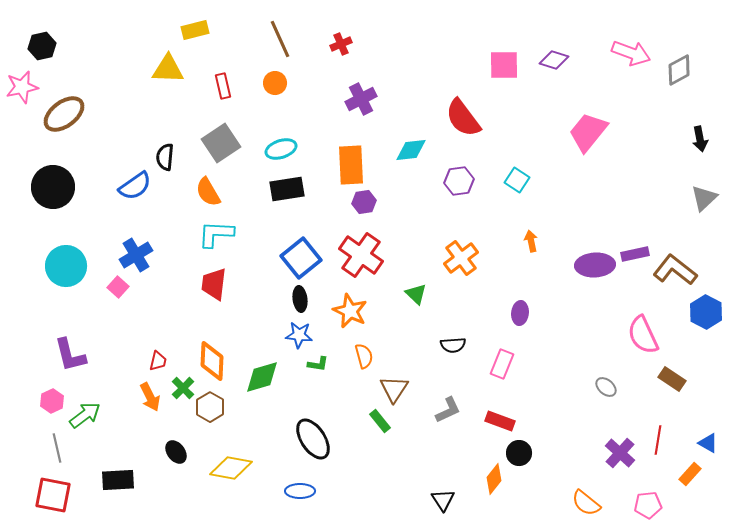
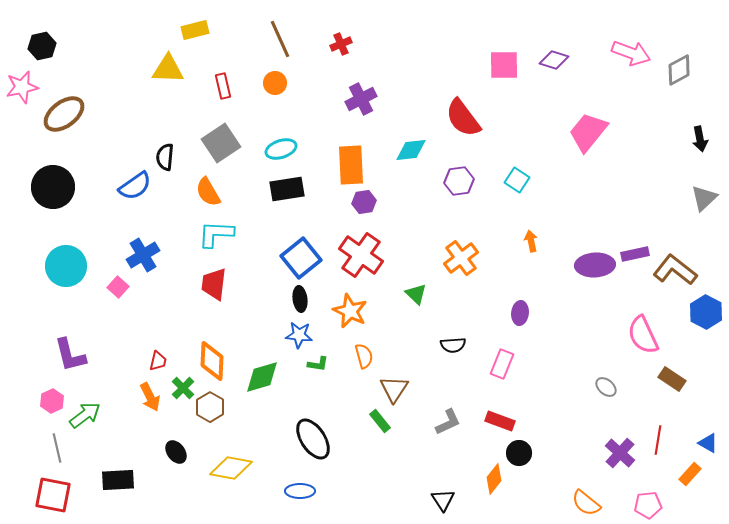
blue cross at (136, 255): moved 7 px right
gray L-shape at (448, 410): moved 12 px down
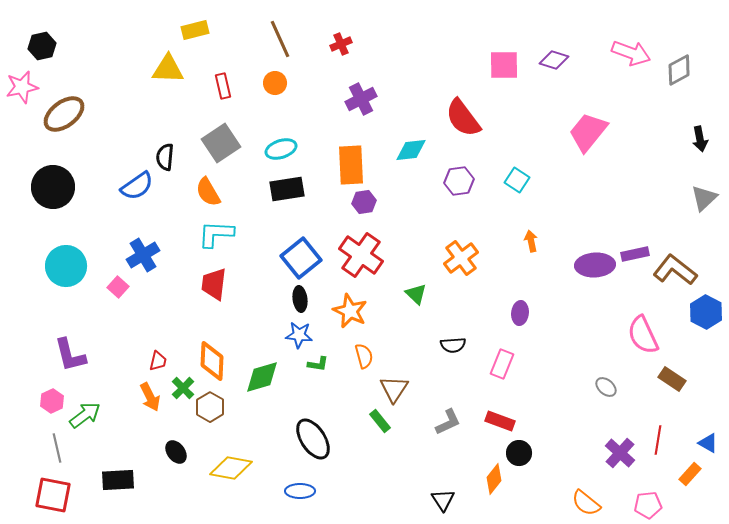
blue semicircle at (135, 186): moved 2 px right
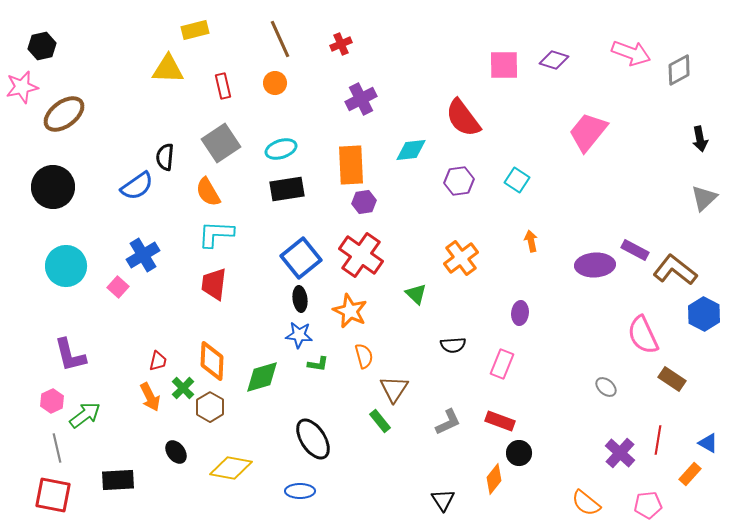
purple rectangle at (635, 254): moved 4 px up; rotated 40 degrees clockwise
blue hexagon at (706, 312): moved 2 px left, 2 px down
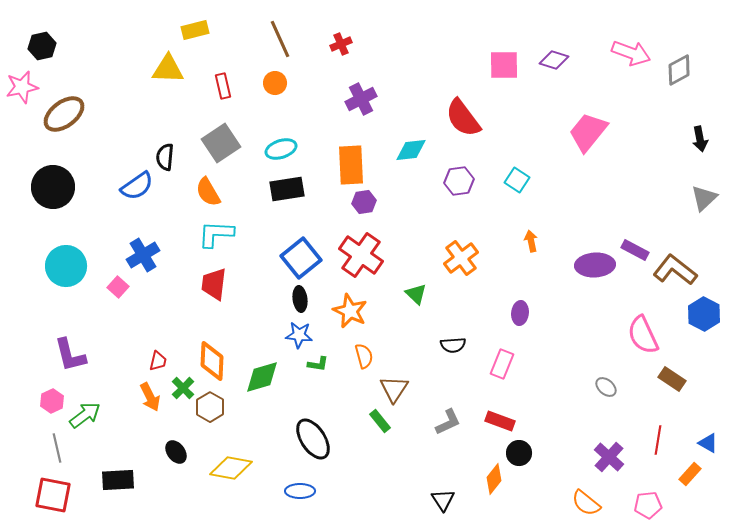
purple cross at (620, 453): moved 11 px left, 4 px down
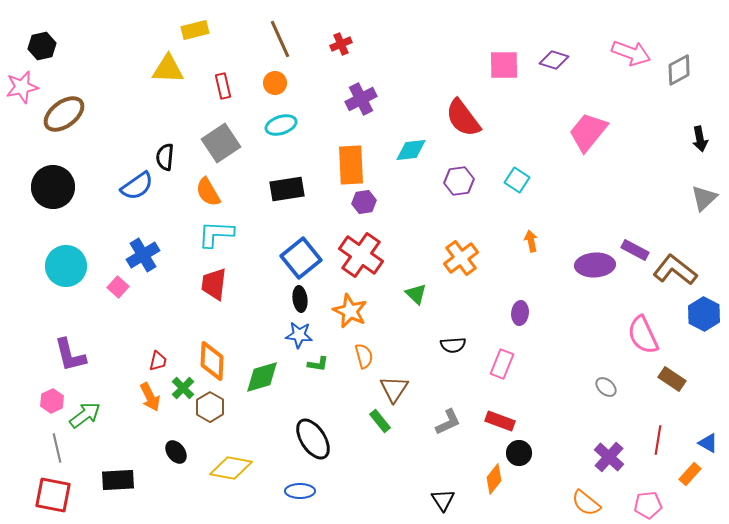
cyan ellipse at (281, 149): moved 24 px up
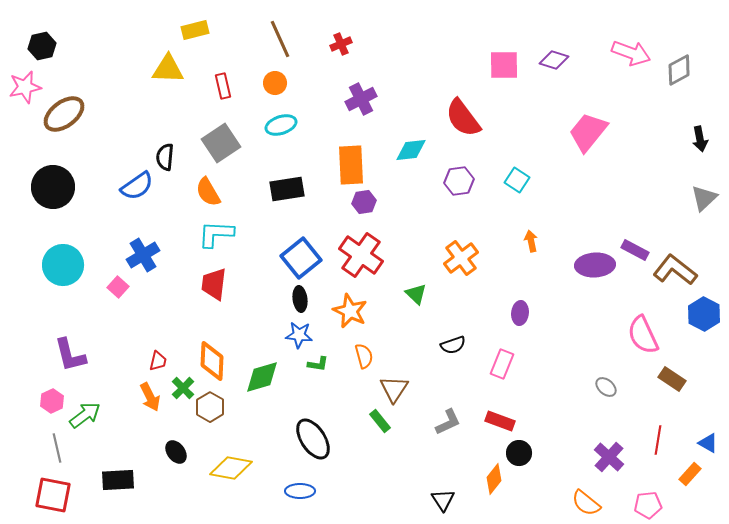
pink star at (22, 87): moved 3 px right
cyan circle at (66, 266): moved 3 px left, 1 px up
black semicircle at (453, 345): rotated 15 degrees counterclockwise
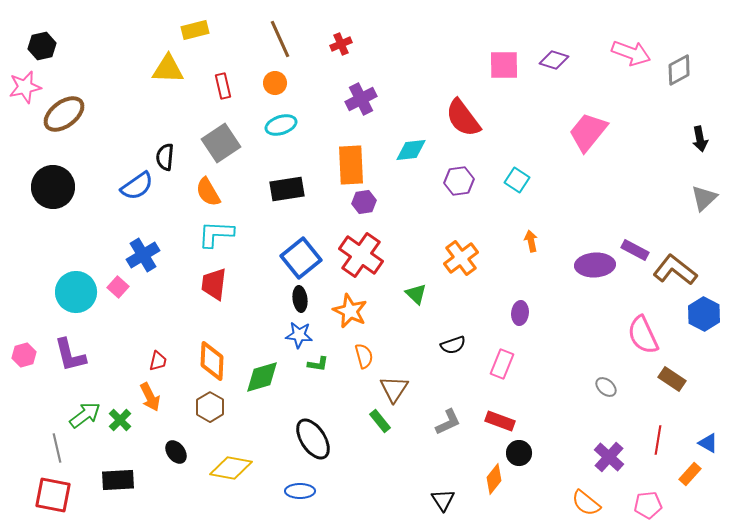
cyan circle at (63, 265): moved 13 px right, 27 px down
green cross at (183, 388): moved 63 px left, 32 px down
pink hexagon at (52, 401): moved 28 px left, 46 px up; rotated 10 degrees clockwise
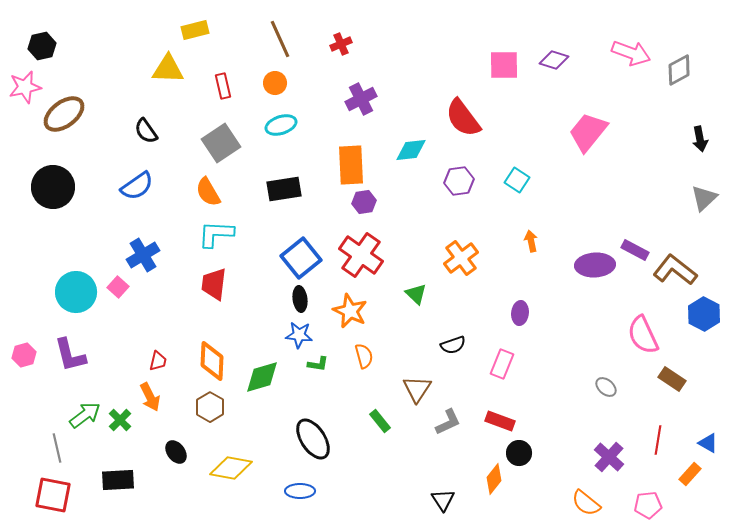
black semicircle at (165, 157): moved 19 px left, 26 px up; rotated 40 degrees counterclockwise
black rectangle at (287, 189): moved 3 px left
brown triangle at (394, 389): moved 23 px right
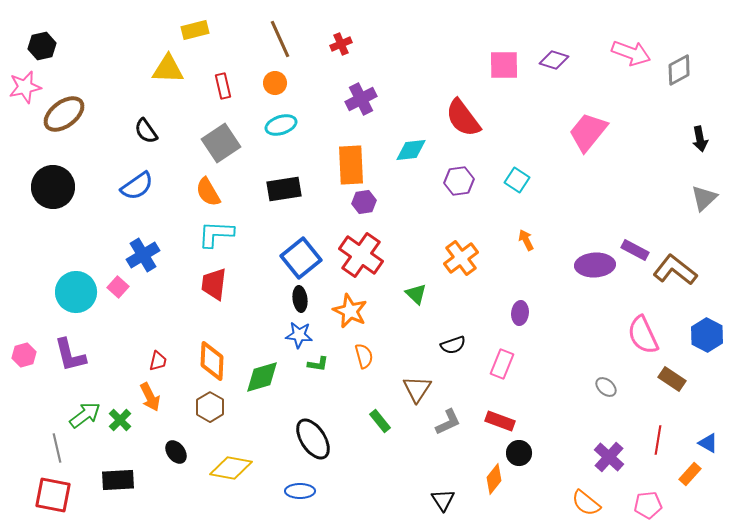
orange arrow at (531, 241): moved 5 px left, 1 px up; rotated 15 degrees counterclockwise
blue hexagon at (704, 314): moved 3 px right, 21 px down
